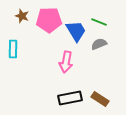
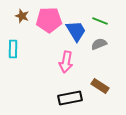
green line: moved 1 px right, 1 px up
brown rectangle: moved 13 px up
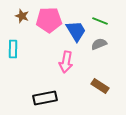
black rectangle: moved 25 px left
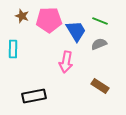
black rectangle: moved 11 px left, 2 px up
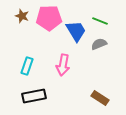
pink pentagon: moved 2 px up
cyan rectangle: moved 14 px right, 17 px down; rotated 18 degrees clockwise
pink arrow: moved 3 px left, 3 px down
brown rectangle: moved 12 px down
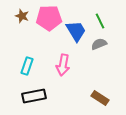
green line: rotated 42 degrees clockwise
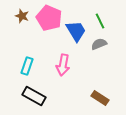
pink pentagon: rotated 25 degrees clockwise
black rectangle: rotated 40 degrees clockwise
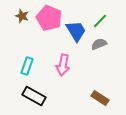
green line: rotated 70 degrees clockwise
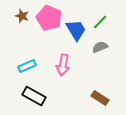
green line: moved 1 px down
blue trapezoid: moved 1 px up
gray semicircle: moved 1 px right, 3 px down
cyan rectangle: rotated 48 degrees clockwise
